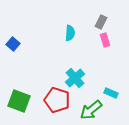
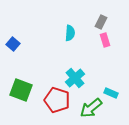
green square: moved 2 px right, 11 px up
green arrow: moved 2 px up
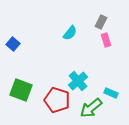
cyan semicircle: rotated 35 degrees clockwise
pink rectangle: moved 1 px right
cyan cross: moved 3 px right, 3 px down
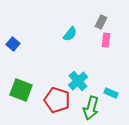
cyan semicircle: moved 1 px down
pink rectangle: rotated 24 degrees clockwise
green arrow: rotated 35 degrees counterclockwise
